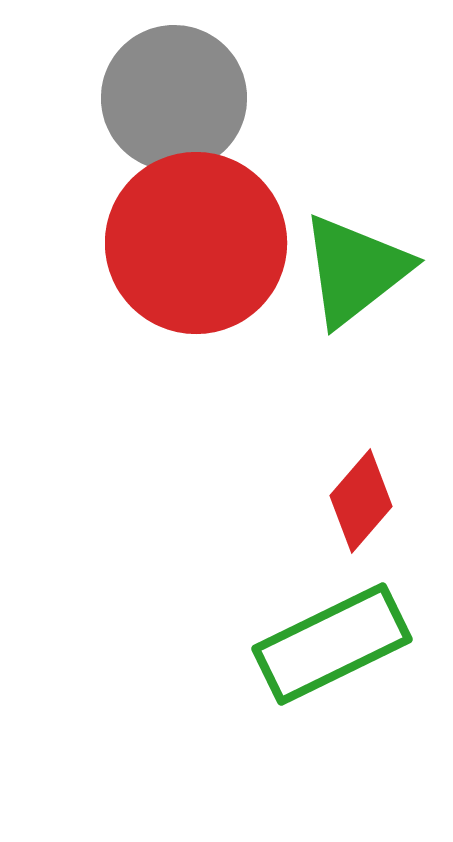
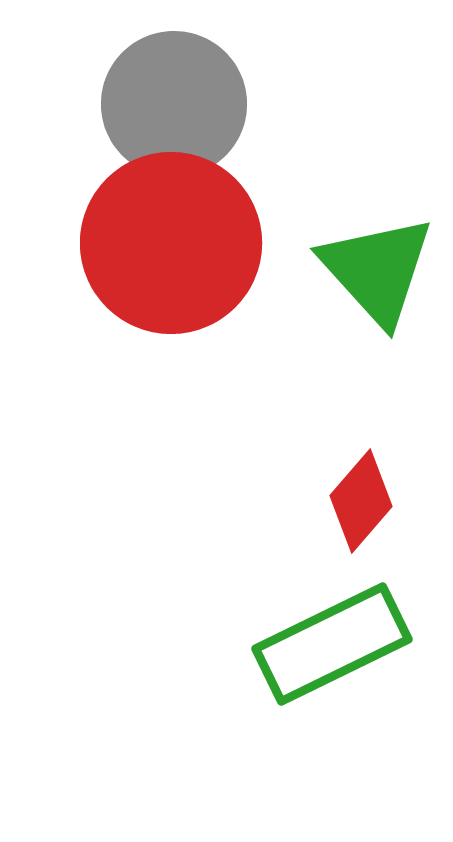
gray circle: moved 6 px down
red circle: moved 25 px left
green triangle: moved 22 px right; rotated 34 degrees counterclockwise
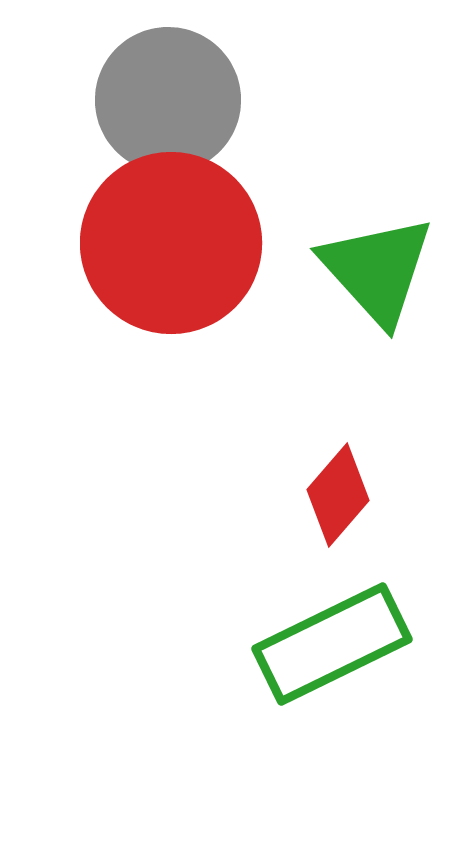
gray circle: moved 6 px left, 4 px up
red diamond: moved 23 px left, 6 px up
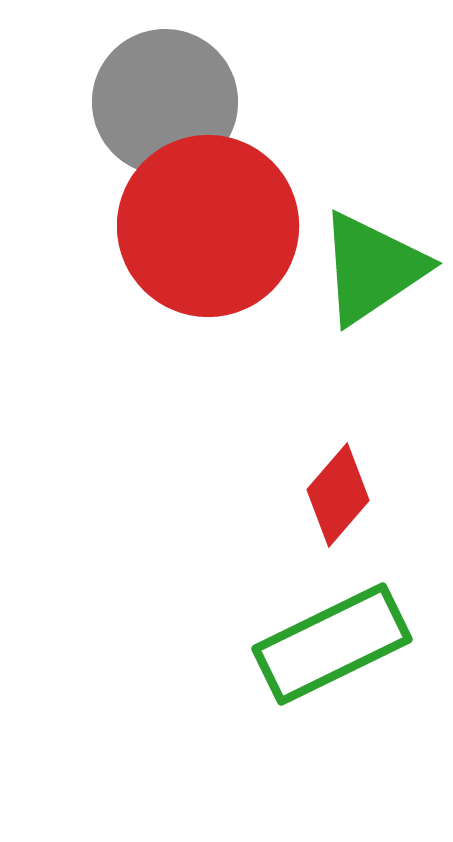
gray circle: moved 3 px left, 2 px down
red circle: moved 37 px right, 17 px up
green triangle: moved 5 px left, 2 px up; rotated 38 degrees clockwise
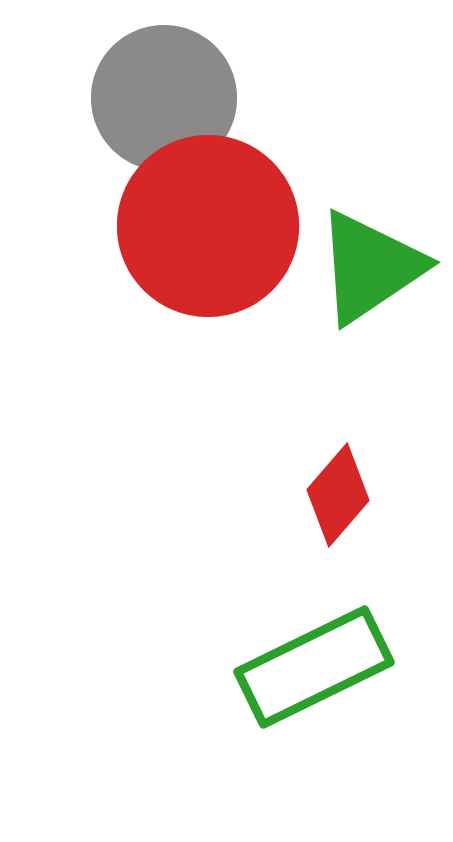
gray circle: moved 1 px left, 4 px up
green triangle: moved 2 px left, 1 px up
green rectangle: moved 18 px left, 23 px down
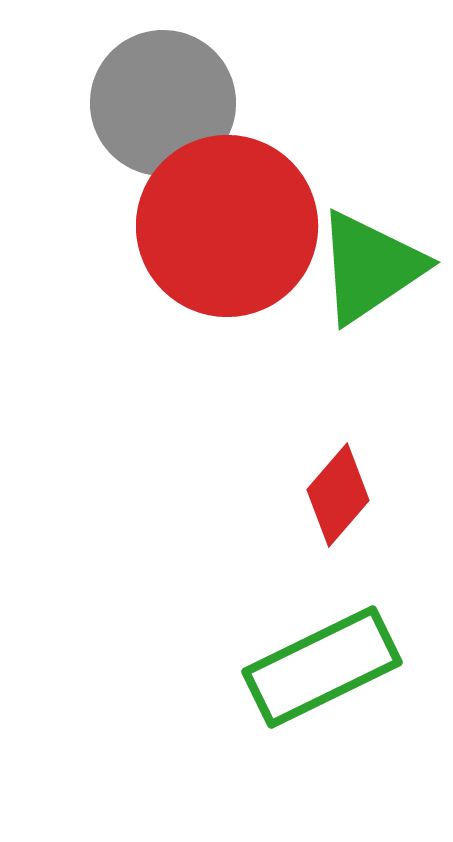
gray circle: moved 1 px left, 5 px down
red circle: moved 19 px right
green rectangle: moved 8 px right
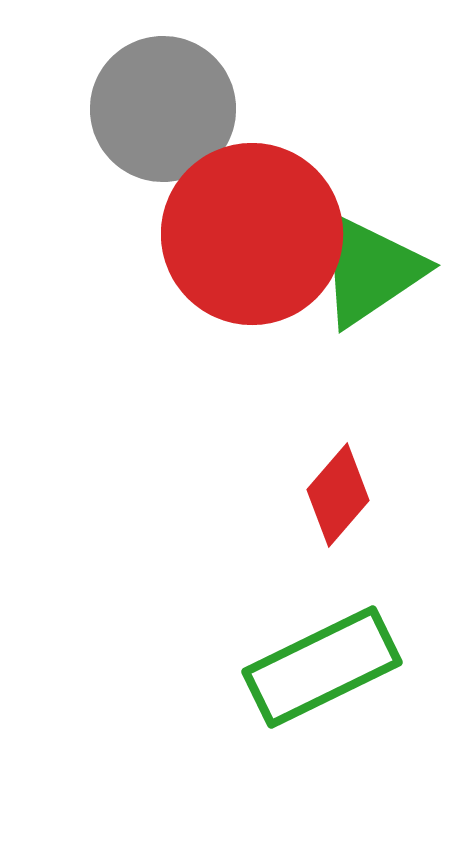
gray circle: moved 6 px down
red circle: moved 25 px right, 8 px down
green triangle: moved 3 px down
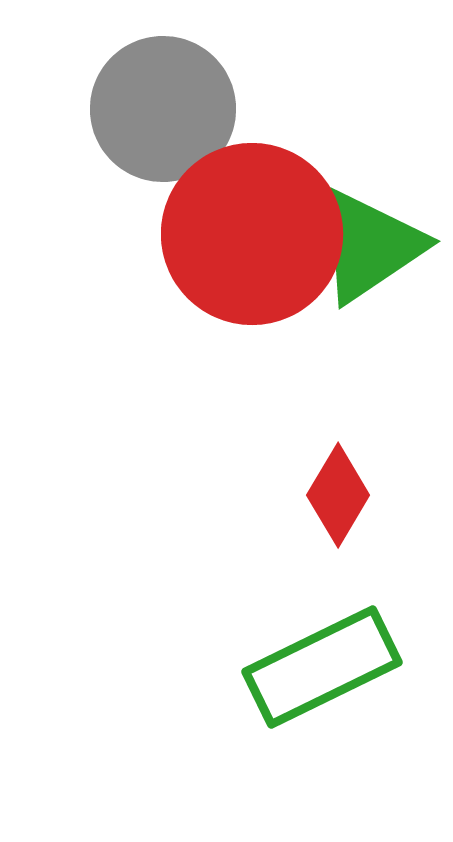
green triangle: moved 24 px up
red diamond: rotated 10 degrees counterclockwise
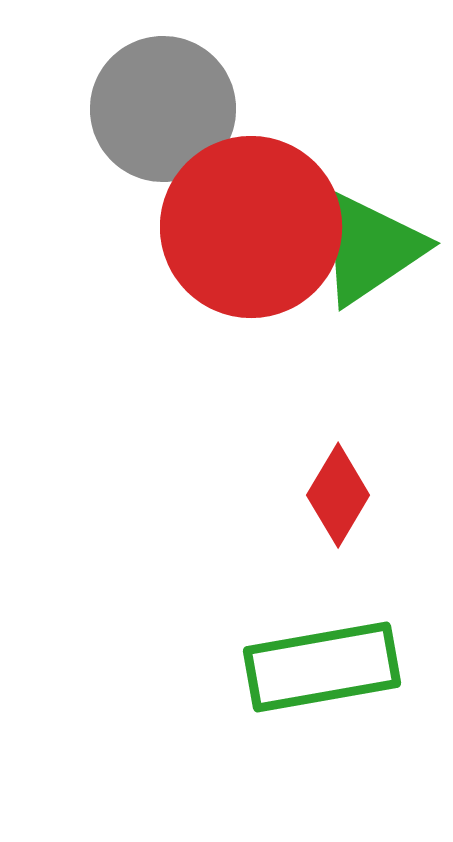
red circle: moved 1 px left, 7 px up
green triangle: moved 2 px down
green rectangle: rotated 16 degrees clockwise
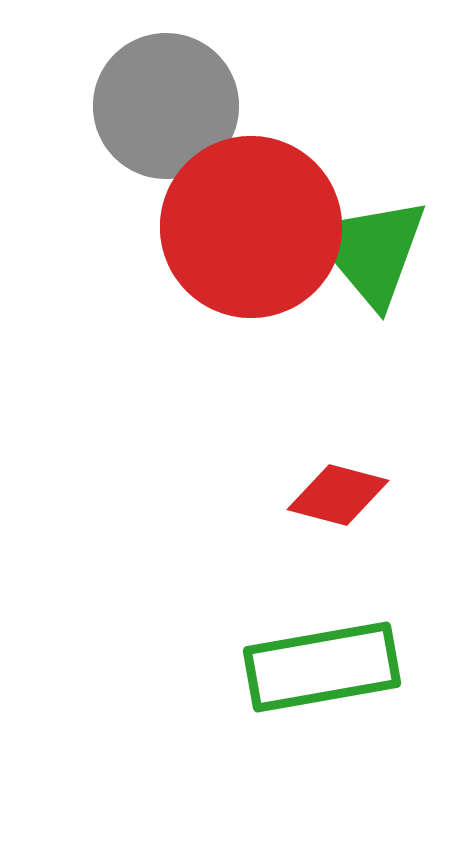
gray circle: moved 3 px right, 3 px up
green triangle: moved 1 px right, 3 px down; rotated 36 degrees counterclockwise
red diamond: rotated 74 degrees clockwise
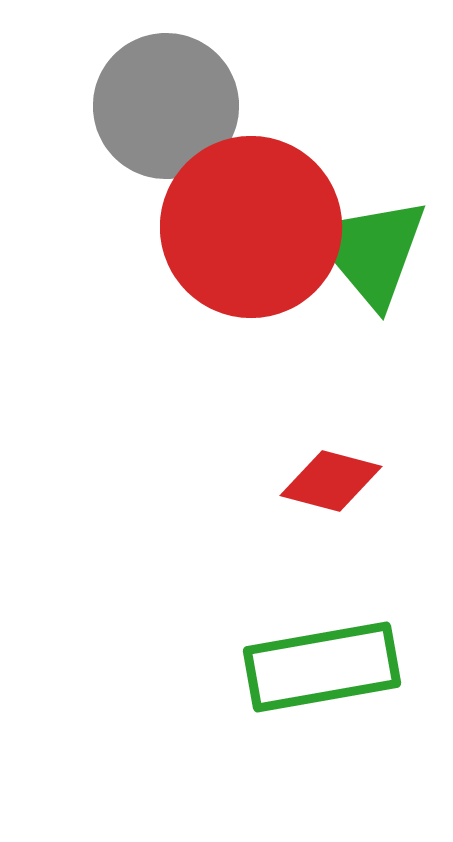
red diamond: moved 7 px left, 14 px up
